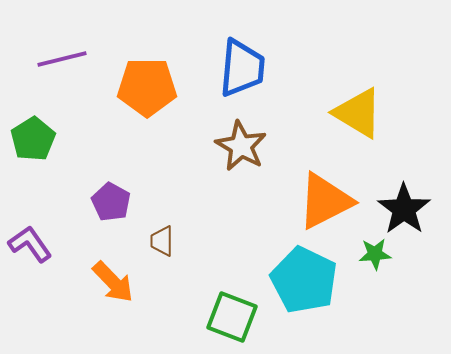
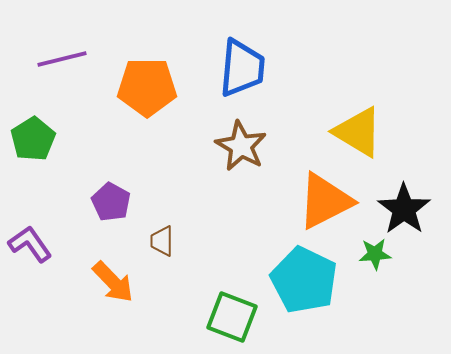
yellow triangle: moved 19 px down
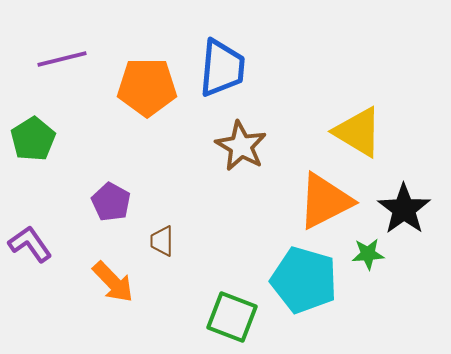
blue trapezoid: moved 20 px left
green star: moved 7 px left
cyan pentagon: rotated 10 degrees counterclockwise
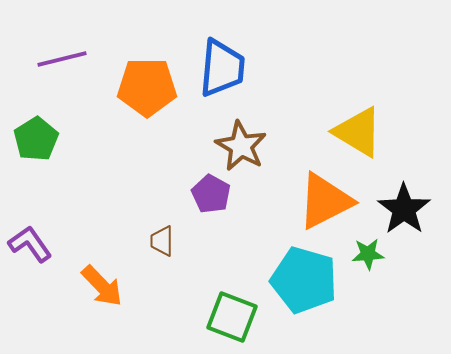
green pentagon: moved 3 px right
purple pentagon: moved 100 px right, 8 px up
orange arrow: moved 11 px left, 4 px down
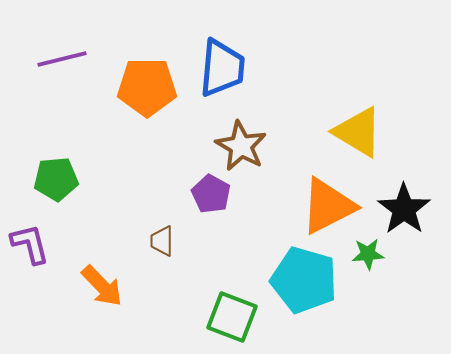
green pentagon: moved 20 px right, 40 px down; rotated 27 degrees clockwise
orange triangle: moved 3 px right, 5 px down
purple L-shape: rotated 21 degrees clockwise
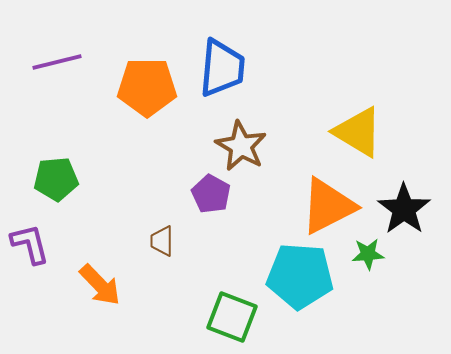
purple line: moved 5 px left, 3 px down
cyan pentagon: moved 4 px left, 4 px up; rotated 12 degrees counterclockwise
orange arrow: moved 2 px left, 1 px up
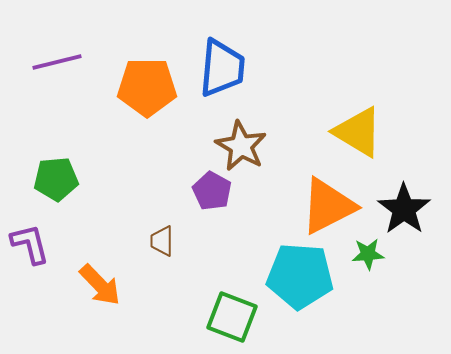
purple pentagon: moved 1 px right, 3 px up
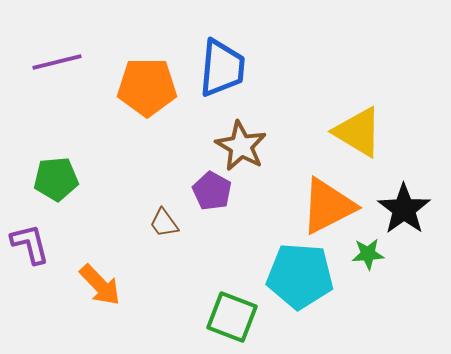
brown trapezoid: moved 2 px right, 18 px up; rotated 36 degrees counterclockwise
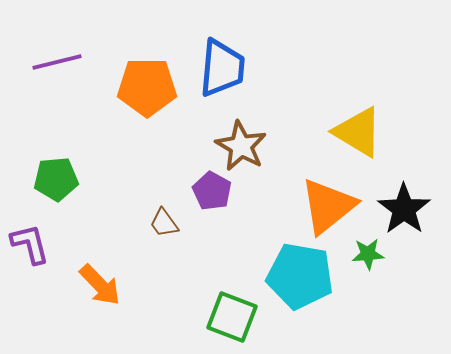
orange triangle: rotated 12 degrees counterclockwise
cyan pentagon: rotated 6 degrees clockwise
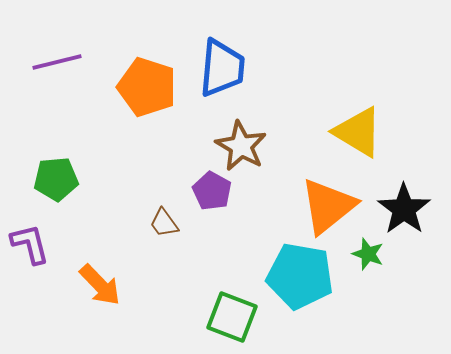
orange pentagon: rotated 18 degrees clockwise
green star: rotated 24 degrees clockwise
